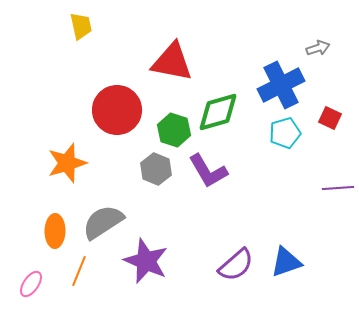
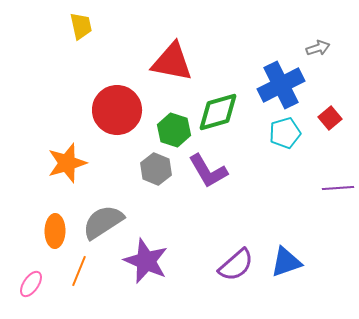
red square: rotated 25 degrees clockwise
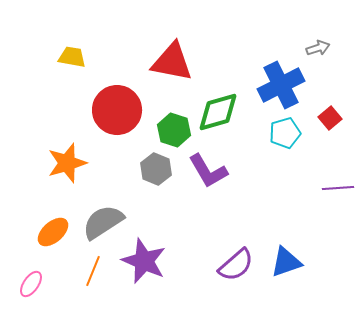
yellow trapezoid: moved 9 px left, 31 px down; rotated 68 degrees counterclockwise
orange ellipse: moved 2 px left, 1 px down; rotated 48 degrees clockwise
purple star: moved 2 px left
orange line: moved 14 px right
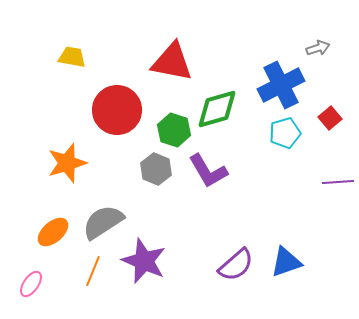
green diamond: moved 1 px left, 3 px up
purple line: moved 6 px up
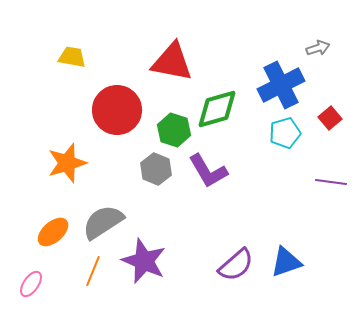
purple line: moved 7 px left; rotated 12 degrees clockwise
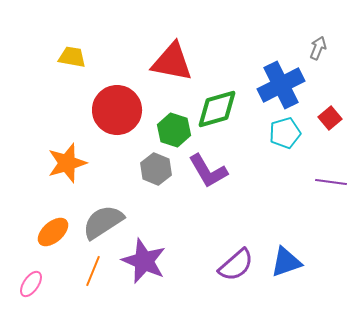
gray arrow: rotated 50 degrees counterclockwise
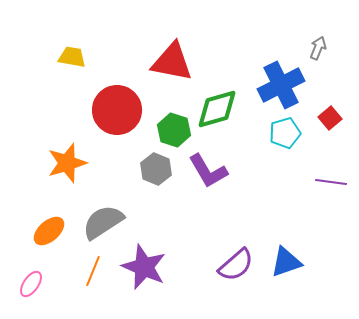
orange ellipse: moved 4 px left, 1 px up
purple star: moved 6 px down
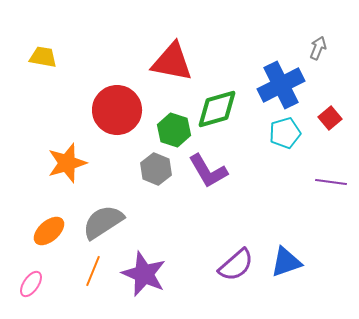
yellow trapezoid: moved 29 px left
purple star: moved 7 px down
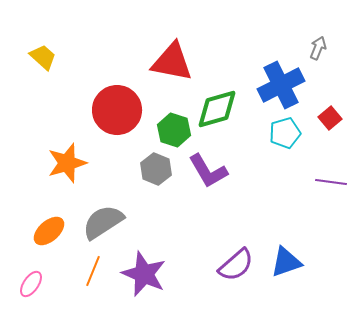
yellow trapezoid: rotated 32 degrees clockwise
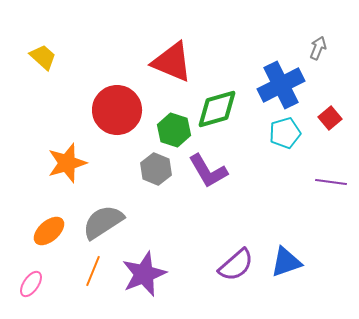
red triangle: rotated 12 degrees clockwise
purple star: rotated 27 degrees clockwise
